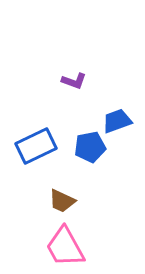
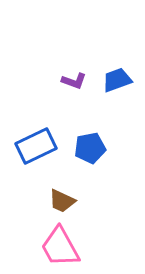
blue trapezoid: moved 41 px up
blue pentagon: moved 1 px down
pink trapezoid: moved 5 px left
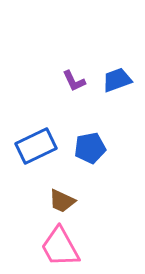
purple L-shape: rotated 45 degrees clockwise
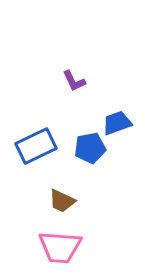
blue trapezoid: moved 43 px down
pink trapezoid: rotated 57 degrees counterclockwise
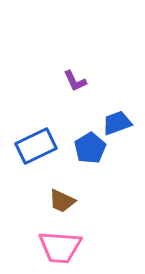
purple L-shape: moved 1 px right
blue pentagon: rotated 20 degrees counterclockwise
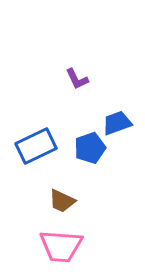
purple L-shape: moved 2 px right, 2 px up
blue pentagon: rotated 12 degrees clockwise
pink trapezoid: moved 1 px right, 1 px up
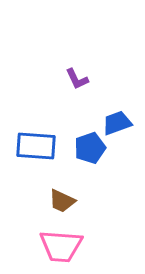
blue rectangle: rotated 30 degrees clockwise
